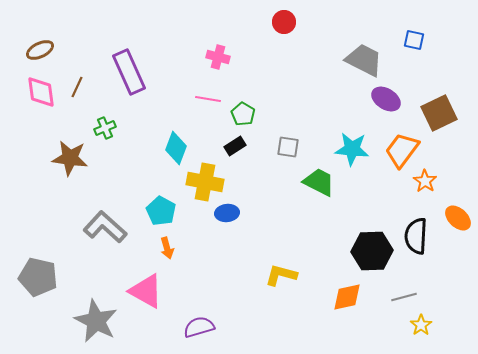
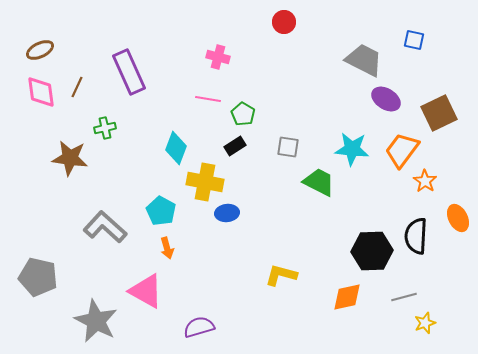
green cross: rotated 10 degrees clockwise
orange ellipse: rotated 20 degrees clockwise
yellow star: moved 4 px right, 2 px up; rotated 15 degrees clockwise
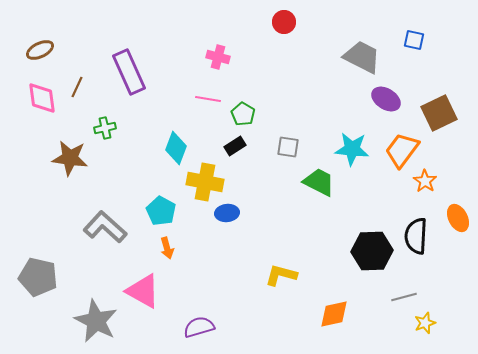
gray trapezoid: moved 2 px left, 3 px up
pink diamond: moved 1 px right, 6 px down
pink triangle: moved 3 px left
orange diamond: moved 13 px left, 17 px down
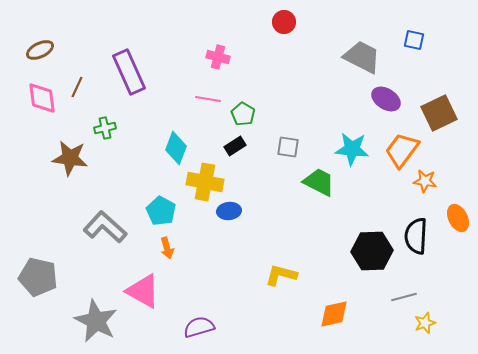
orange star: rotated 25 degrees counterclockwise
blue ellipse: moved 2 px right, 2 px up
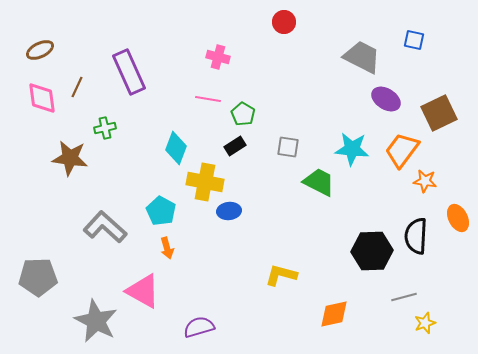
gray pentagon: rotated 15 degrees counterclockwise
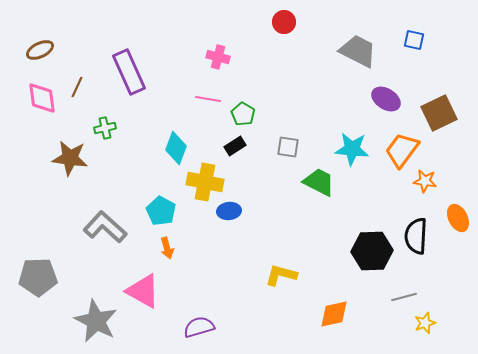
gray trapezoid: moved 4 px left, 6 px up
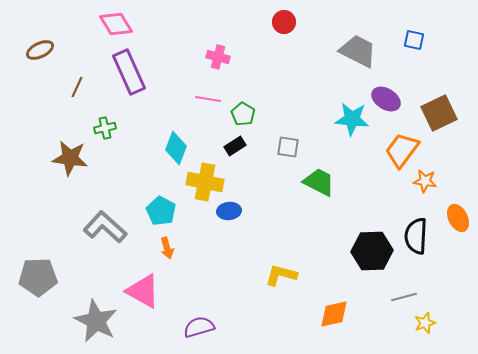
pink diamond: moved 74 px right, 74 px up; rotated 24 degrees counterclockwise
cyan star: moved 30 px up
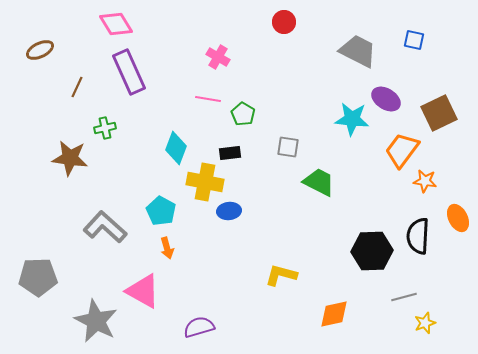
pink cross: rotated 15 degrees clockwise
black rectangle: moved 5 px left, 7 px down; rotated 25 degrees clockwise
black semicircle: moved 2 px right
